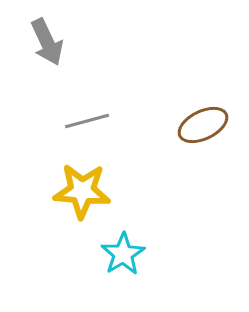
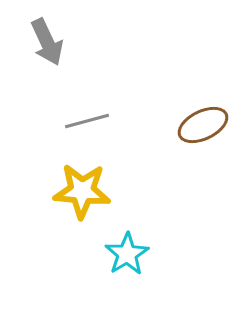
cyan star: moved 4 px right
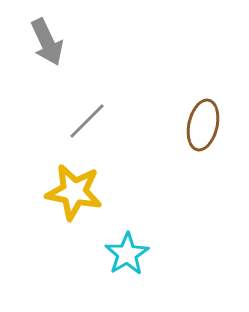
gray line: rotated 30 degrees counterclockwise
brown ellipse: rotated 51 degrees counterclockwise
yellow star: moved 8 px left, 1 px down; rotated 6 degrees clockwise
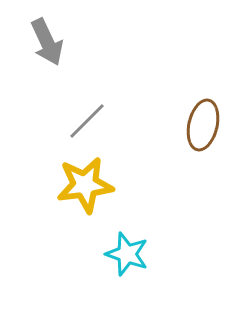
yellow star: moved 11 px right, 7 px up; rotated 18 degrees counterclockwise
cyan star: rotated 21 degrees counterclockwise
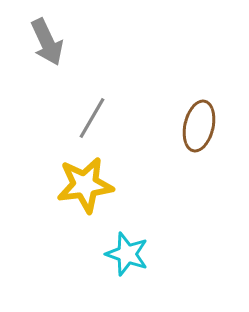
gray line: moved 5 px right, 3 px up; rotated 15 degrees counterclockwise
brown ellipse: moved 4 px left, 1 px down
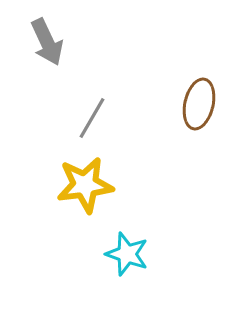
brown ellipse: moved 22 px up
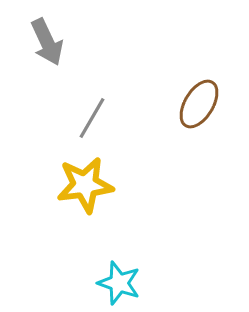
brown ellipse: rotated 18 degrees clockwise
cyan star: moved 8 px left, 29 px down
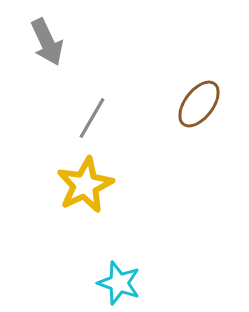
brown ellipse: rotated 6 degrees clockwise
yellow star: rotated 18 degrees counterclockwise
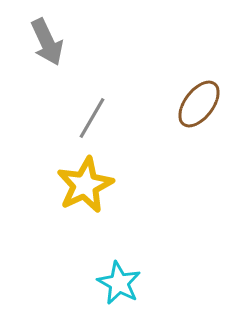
cyan star: rotated 9 degrees clockwise
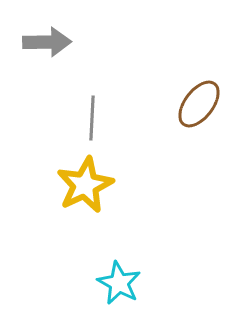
gray arrow: rotated 66 degrees counterclockwise
gray line: rotated 27 degrees counterclockwise
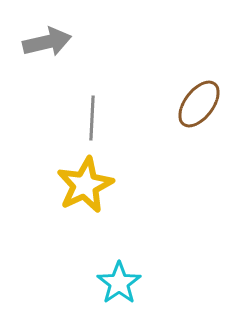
gray arrow: rotated 12 degrees counterclockwise
cyan star: rotated 9 degrees clockwise
